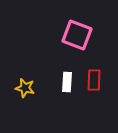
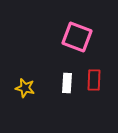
pink square: moved 2 px down
white rectangle: moved 1 px down
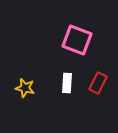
pink square: moved 3 px down
red rectangle: moved 4 px right, 3 px down; rotated 25 degrees clockwise
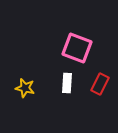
pink square: moved 8 px down
red rectangle: moved 2 px right, 1 px down
